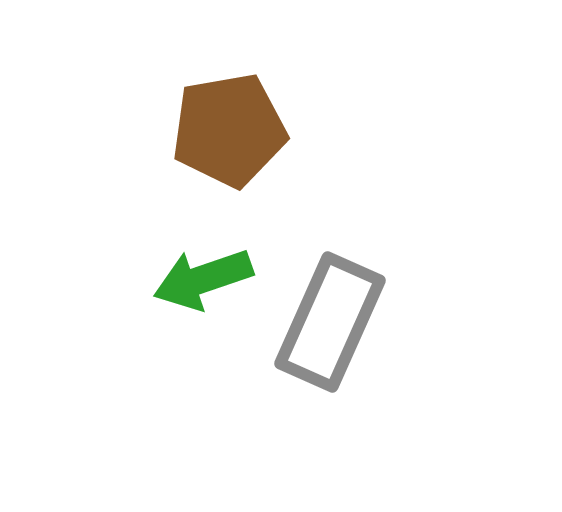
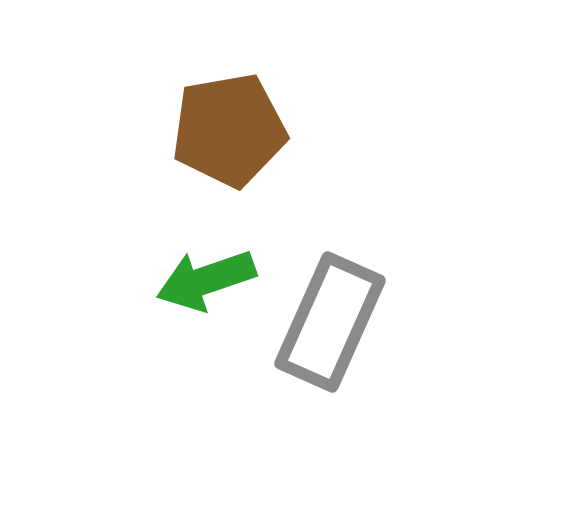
green arrow: moved 3 px right, 1 px down
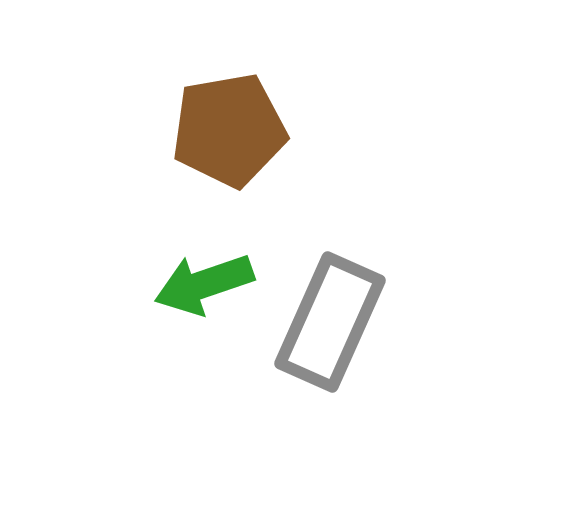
green arrow: moved 2 px left, 4 px down
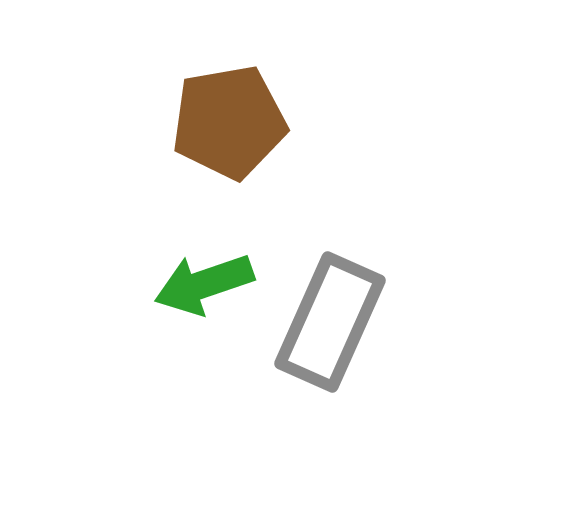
brown pentagon: moved 8 px up
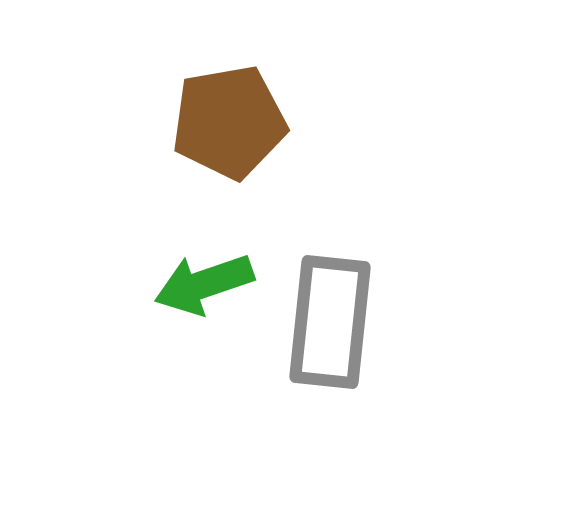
gray rectangle: rotated 18 degrees counterclockwise
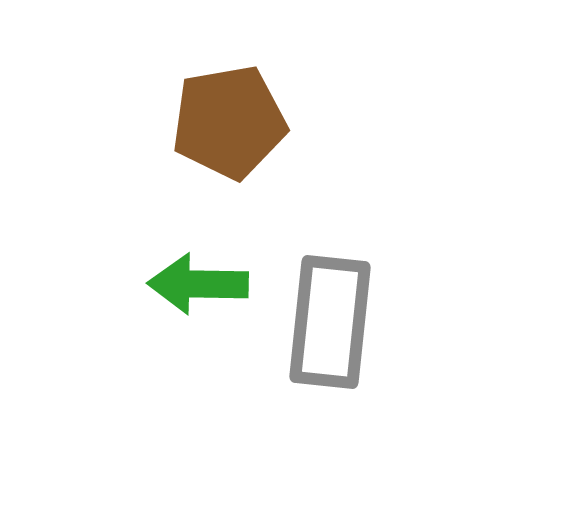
green arrow: moved 6 px left; rotated 20 degrees clockwise
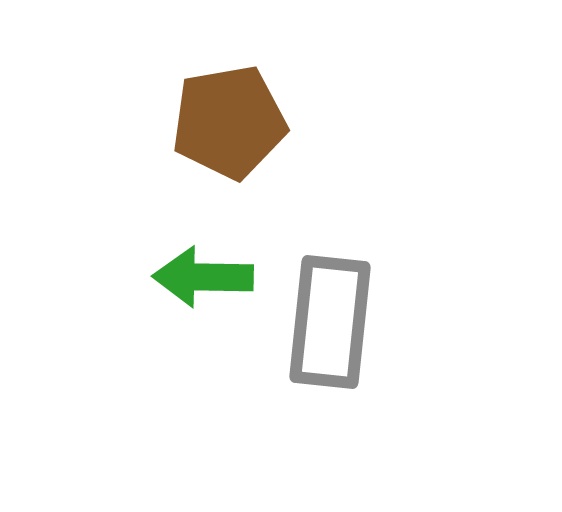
green arrow: moved 5 px right, 7 px up
